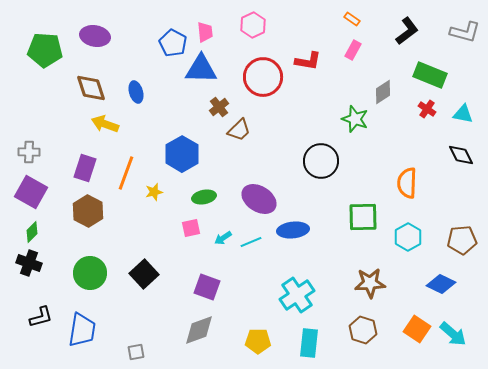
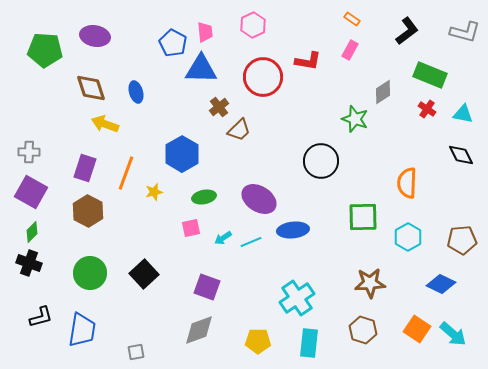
pink rectangle at (353, 50): moved 3 px left
cyan cross at (297, 295): moved 3 px down
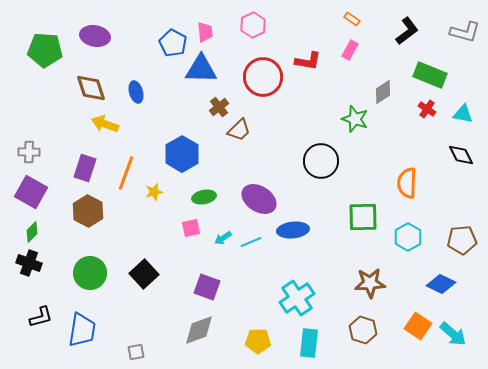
orange square at (417, 329): moved 1 px right, 3 px up
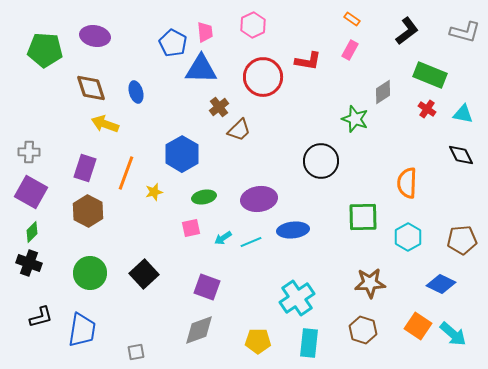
purple ellipse at (259, 199): rotated 40 degrees counterclockwise
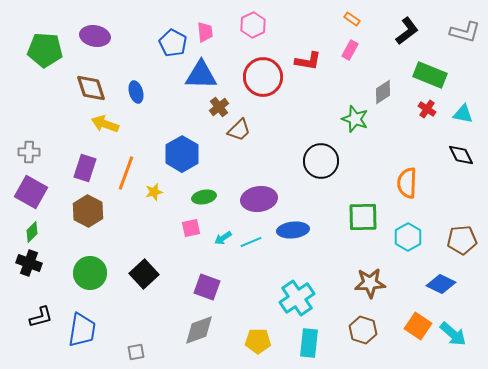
blue triangle at (201, 69): moved 6 px down
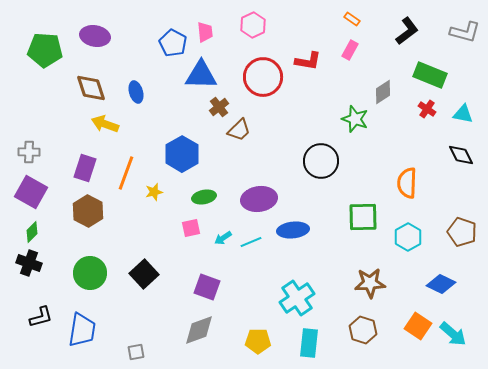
brown pentagon at (462, 240): moved 8 px up; rotated 24 degrees clockwise
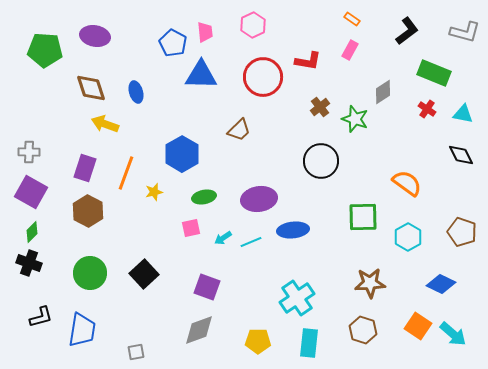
green rectangle at (430, 75): moved 4 px right, 2 px up
brown cross at (219, 107): moved 101 px right
orange semicircle at (407, 183): rotated 124 degrees clockwise
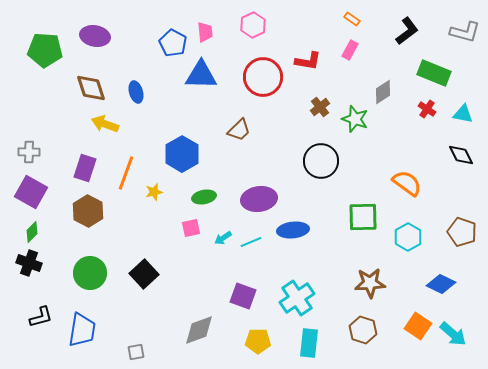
purple square at (207, 287): moved 36 px right, 9 px down
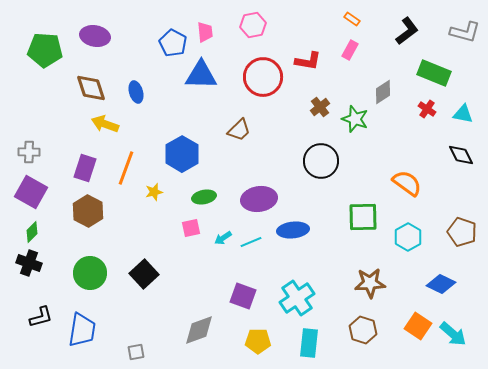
pink hexagon at (253, 25): rotated 15 degrees clockwise
orange line at (126, 173): moved 5 px up
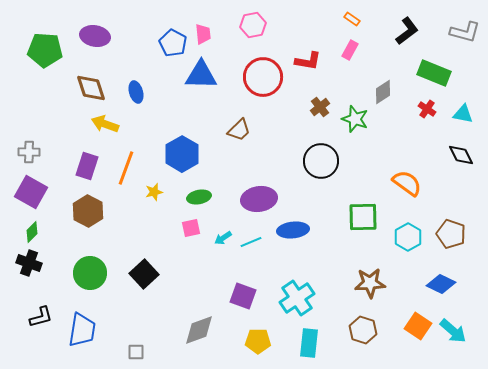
pink trapezoid at (205, 32): moved 2 px left, 2 px down
purple rectangle at (85, 168): moved 2 px right, 2 px up
green ellipse at (204, 197): moved 5 px left
brown pentagon at (462, 232): moved 11 px left, 2 px down
cyan arrow at (453, 334): moved 3 px up
gray square at (136, 352): rotated 12 degrees clockwise
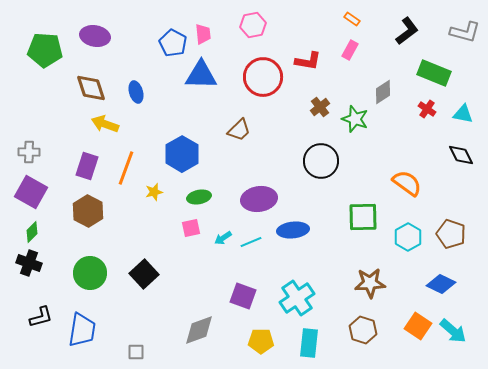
yellow pentagon at (258, 341): moved 3 px right
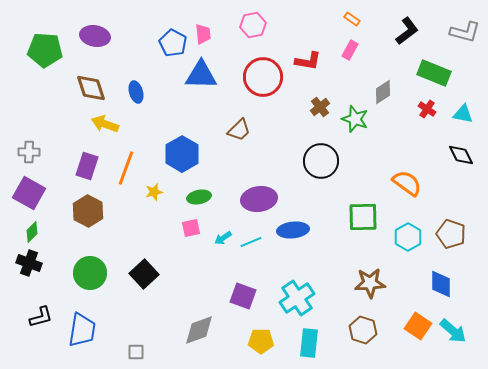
purple square at (31, 192): moved 2 px left, 1 px down
blue diamond at (441, 284): rotated 64 degrees clockwise
